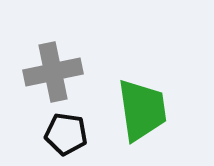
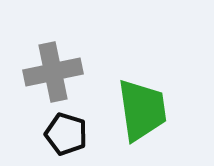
black pentagon: rotated 9 degrees clockwise
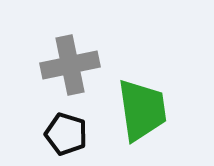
gray cross: moved 17 px right, 7 px up
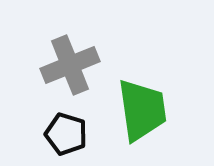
gray cross: rotated 10 degrees counterclockwise
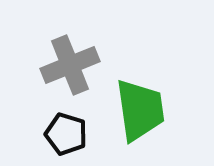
green trapezoid: moved 2 px left
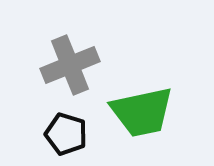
green trapezoid: moved 2 px right, 2 px down; rotated 86 degrees clockwise
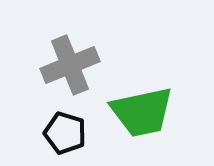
black pentagon: moved 1 px left, 1 px up
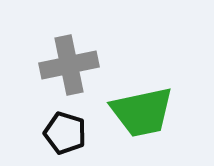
gray cross: moved 1 px left; rotated 10 degrees clockwise
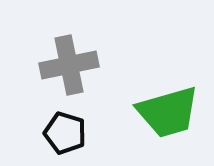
green trapezoid: moved 26 px right; rotated 4 degrees counterclockwise
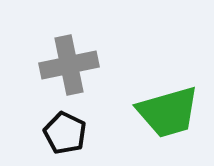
black pentagon: rotated 9 degrees clockwise
